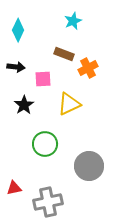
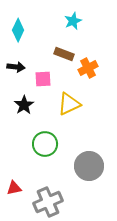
gray cross: rotated 12 degrees counterclockwise
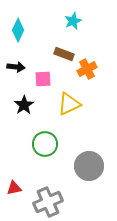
orange cross: moved 1 px left, 1 px down
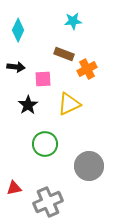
cyan star: rotated 18 degrees clockwise
black star: moved 4 px right
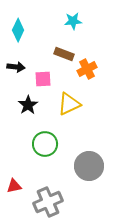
red triangle: moved 2 px up
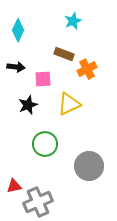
cyan star: rotated 18 degrees counterclockwise
black star: rotated 12 degrees clockwise
gray cross: moved 10 px left
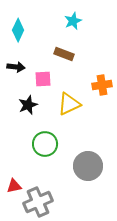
orange cross: moved 15 px right, 16 px down; rotated 18 degrees clockwise
gray circle: moved 1 px left
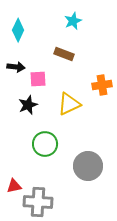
pink square: moved 5 px left
gray cross: rotated 28 degrees clockwise
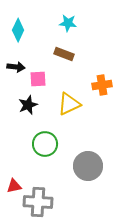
cyan star: moved 5 px left, 2 px down; rotated 30 degrees clockwise
